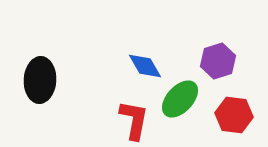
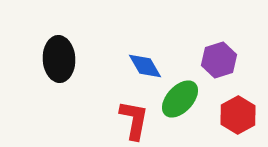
purple hexagon: moved 1 px right, 1 px up
black ellipse: moved 19 px right, 21 px up; rotated 6 degrees counterclockwise
red hexagon: moved 4 px right; rotated 24 degrees clockwise
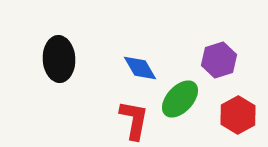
blue diamond: moved 5 px left, 2 px down
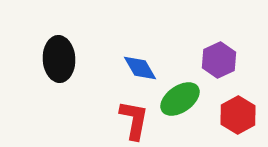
purple hexagon: rotated 8 degrees counterclockwise
green ellipse: rotated 12 degrees clockwise
